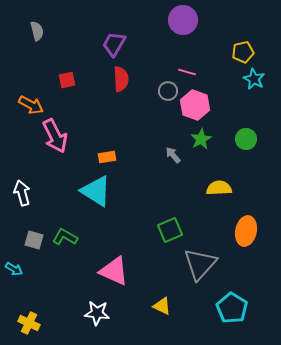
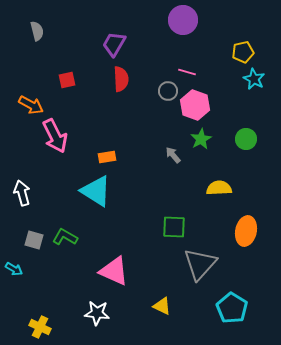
green square: moved 4 px right, 3 px up; rotated 25 degrees clockwise
yellow cross: moved 11 px right, 4 px down
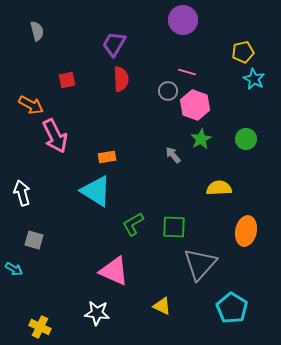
green L-shape: moved 68 px right, 13 px up; rotated 60 degrees counterclockwise
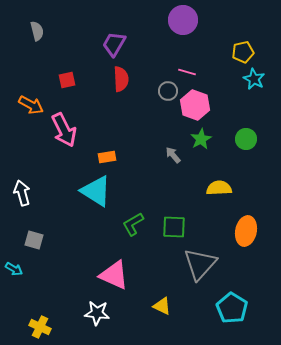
pink arrow: moved 9 px right, 6 px up
pink triangle: moved 4 px down
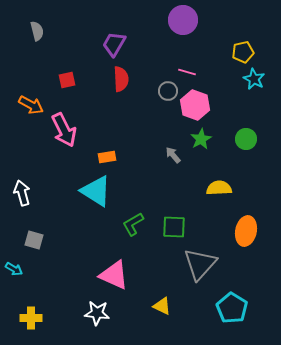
yellow cross: moved 9 px left, 9 px up; rotated 25 degrees counterclockwise
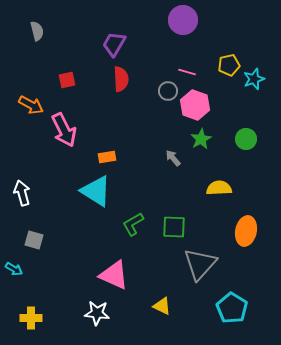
yellow pentagon: moved 14 px left, 13 px down
cyan star: rotated 25 degrees clockwise
gray arrow: moved 3 px down
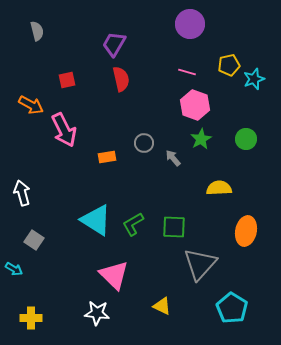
purple circle: moved 7 px right, 4 px down
red semicircle: rotated 10 degrees counterclockwise
gray circle: moved 24 px left, 52 px down
cyan triangle: moved 29 px down
gray square: rotated 18 degrees clockwise
pink triangle: rotated 20 degrees clockwise
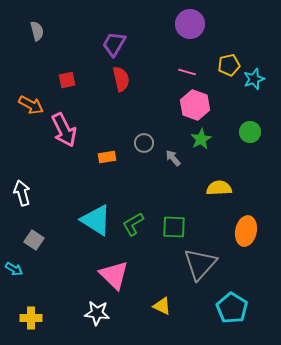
green circle: moved 4 px right, 7 px up
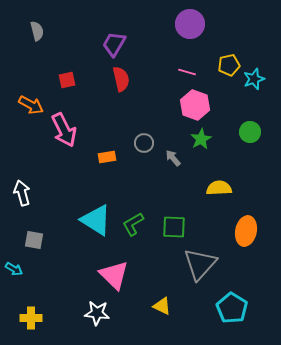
gray square: rotated 24 degrees counterclockwise
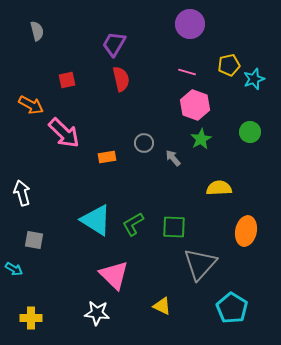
pink arrow: moved 3 px down; rotated 20 degrees counterclockwise
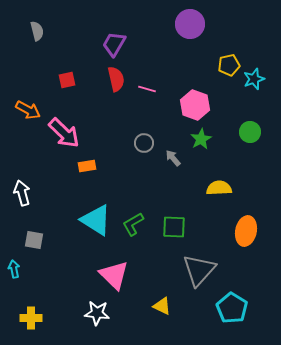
pink line: moved 40 px left, 17 px down
red semicircle: moved 5 px left
orange arrow: moved 3 px left, 5 px down
orange rectangle: moved 20 px left, 9 px down
gray triangle: moved 1 px left, 6 px down
cyan arrow: rotated 132 degrees counterclockwise
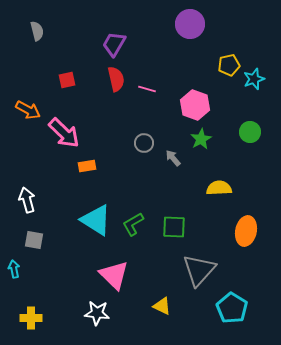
white arrow: moved 5 px right, 7 px down
